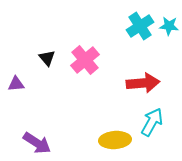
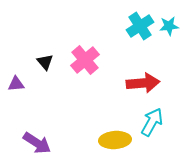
cyan star: rotated 12 degrees counterclockwise
black triangle: moved 2 px left, 4 px down
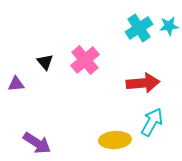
cyan cross: moved 1 px left, 2 px down
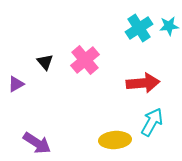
purple triangle: rotated 24 degrees counterclockwise
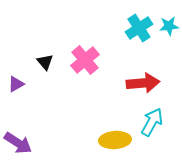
purple arrow: moved 19 px left
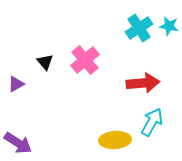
cyan star: rotated 18 degrees clockwise
